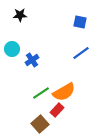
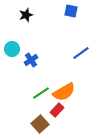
black star: moved 6 px right; rotated 16 degrees counterclockwise
blue square: moved 9 px left, 11 px up
blue cross: moved 1 px left
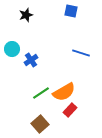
blue line: rotated 54 degrees clockwise
red rectangle: moved 13 px right
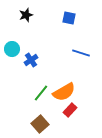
blue square: moved 2 px left, 7 px down
green line: rotated 18 degrees counterclockwise
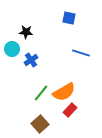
black star: moved 17 px down; rotated 24 degrees clockwise
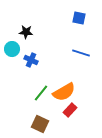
blue square: moved 10 px right
blue cross: rotated 32 degrees counterclockwise
brown square: rotated 24 degrees counterclockwise
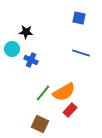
green line: moved 2 px right
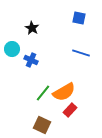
black star: moved 6 px right, 4 px up; rotated 24 degrees clockwise
brown square: moved 2 px right, 1 px down
